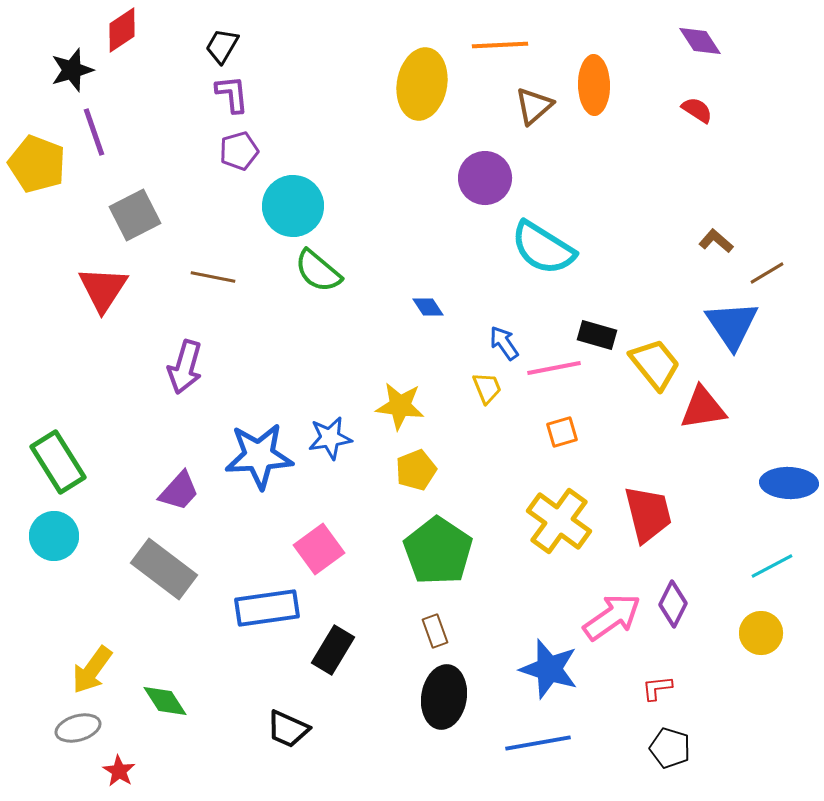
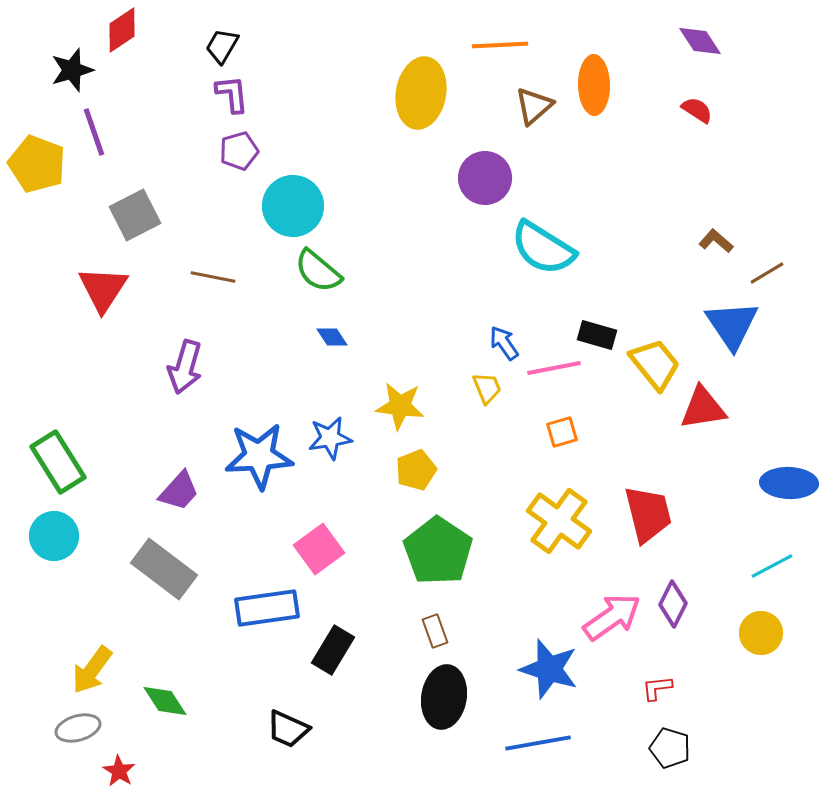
yellow ellipse at (422, 84): moved 1 px left, 9 px down
blue diamond at (428, 307): moved 96 px left, 30 px down
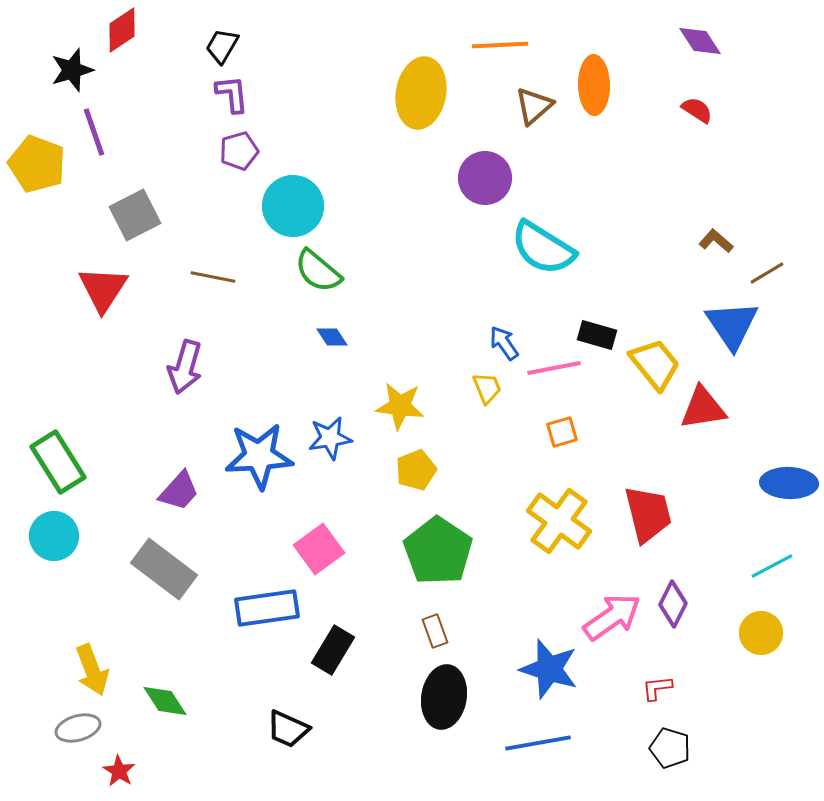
yellow arrow at (92, 670): rotated 57 degrees counterclockwise
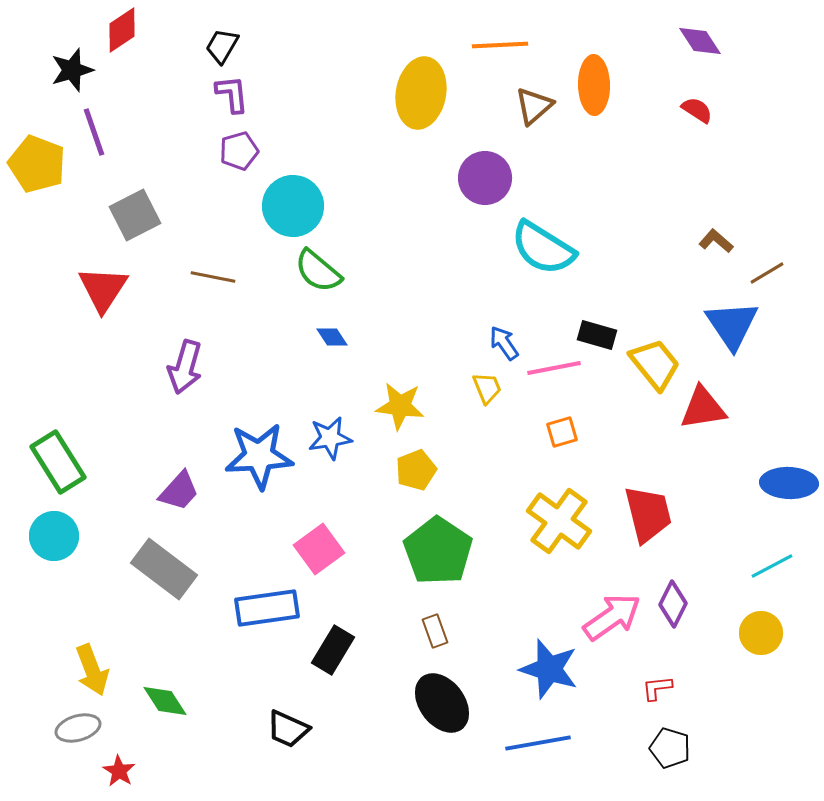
black ellipse at (444, 697): moved 2 px left, 6 px down; rotated 46 degrees counterclockwise
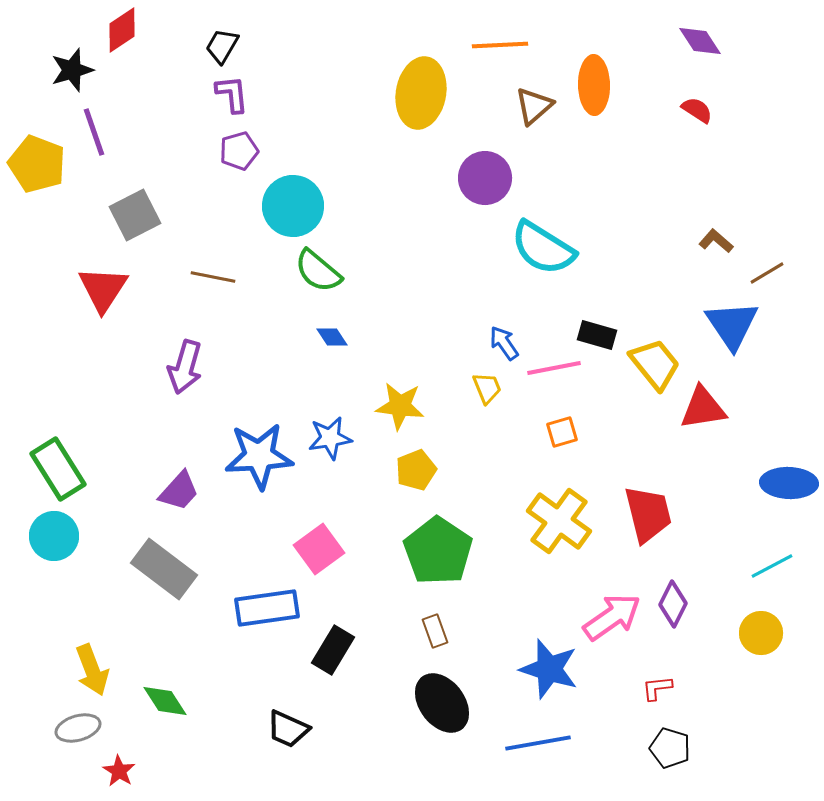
green rectangle at (58, 462): moved 7 px down
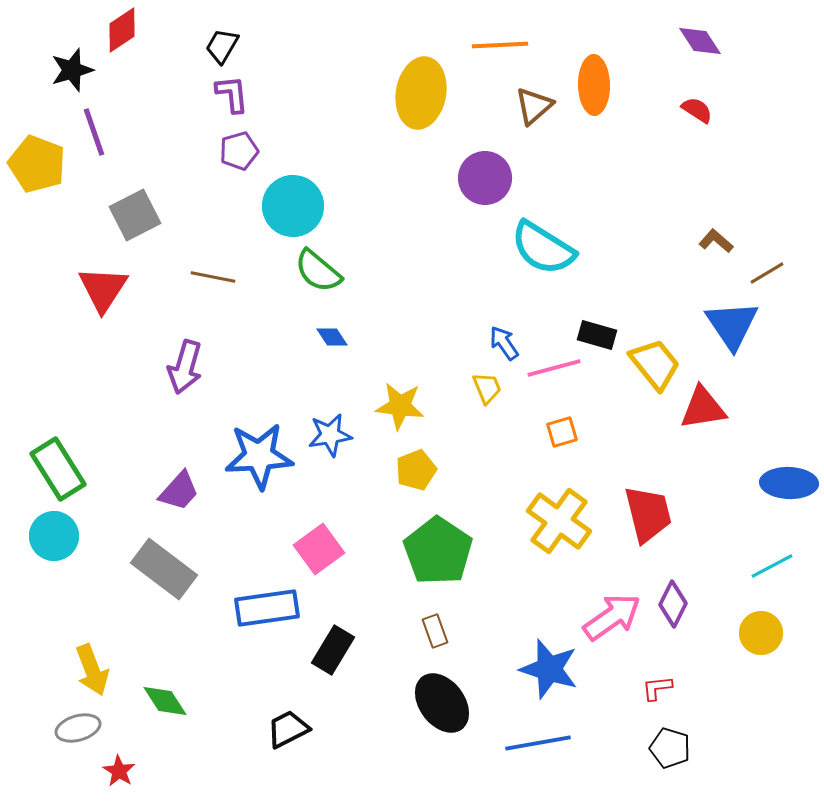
pink line at (554, 368): rotated 4 degrees counterclockwise
blue star at (330, 438): moved 3 px up
black trapezoid at (288, 729): rotated 129 degrees clockwise
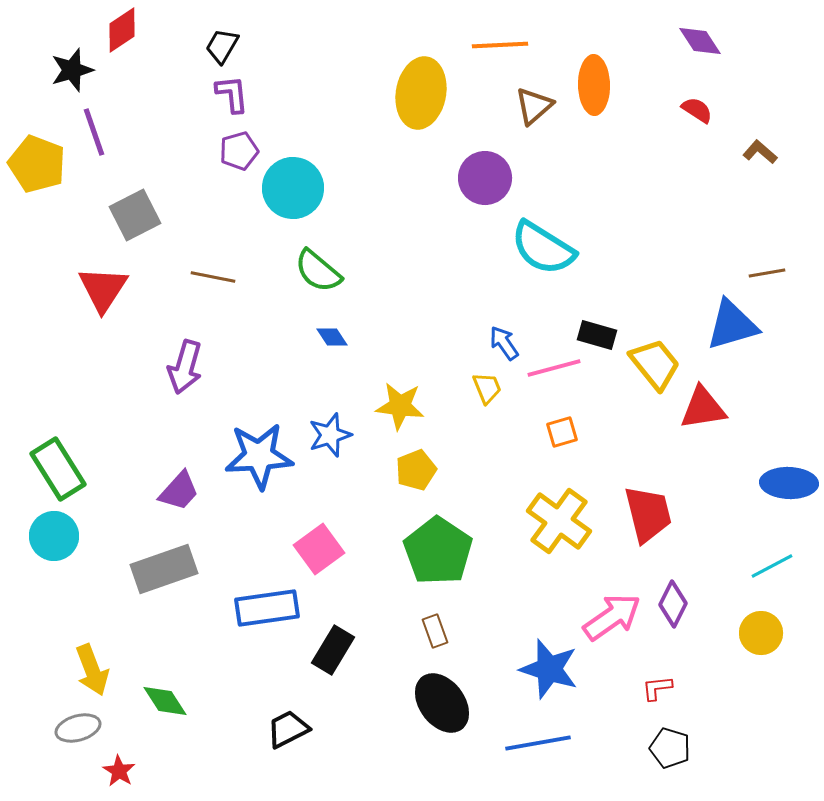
cyan circle at (293, 206): moved 18 px up
brown L-shape at (716, 241): moved 44 px right, 89 px up
brown line at (767, 273): rotated 21 degrees clockwise
blue triangle at (732, 325): rotated 48 degrees clockwise
blue star at (330, 435): rotated 9 degrees counterclockwise
gray rectangle at (164, 569): rotated 56 degrees counterclockwise
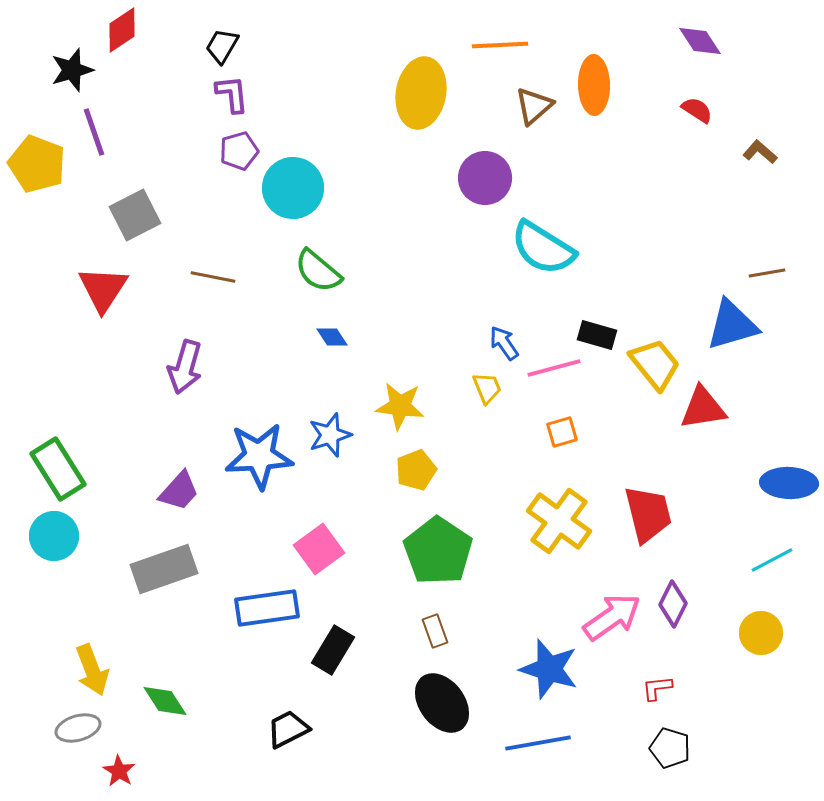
cyan line at (772, 566): moved 6 px up
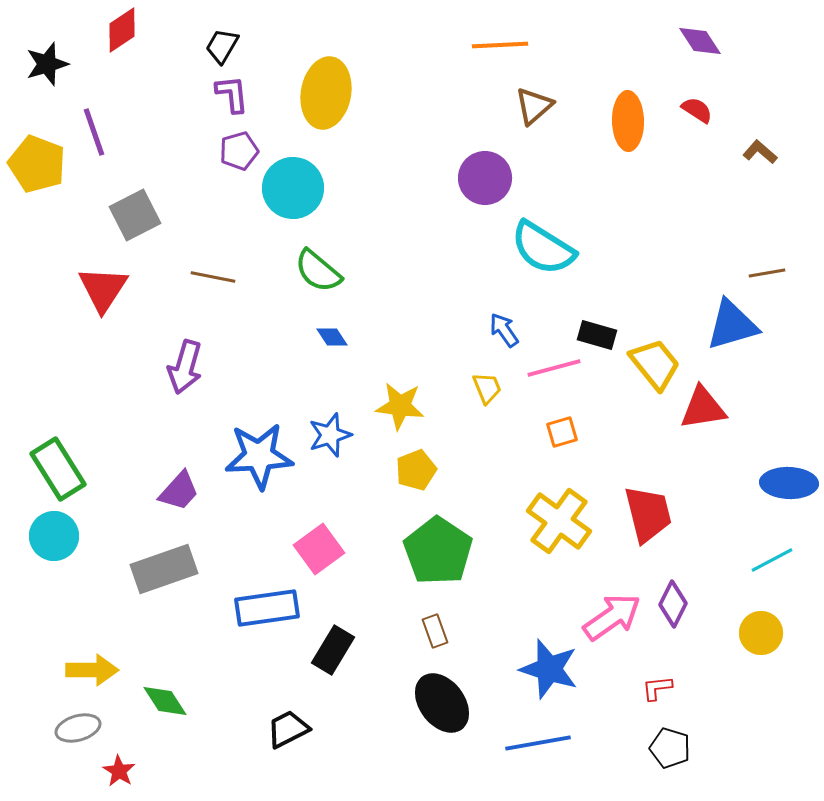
black star at (72, 70): moved 25 px left, 6 px up
orange ellipse at (594, 85): moved 34 px right, 36 px down
yellow ellipse at (421, 93): moved 95 px left
blue arrow at (504, 343): moved 13 px up
yellow arrow at (92, 670): rotated 69 degrees counterclockwise
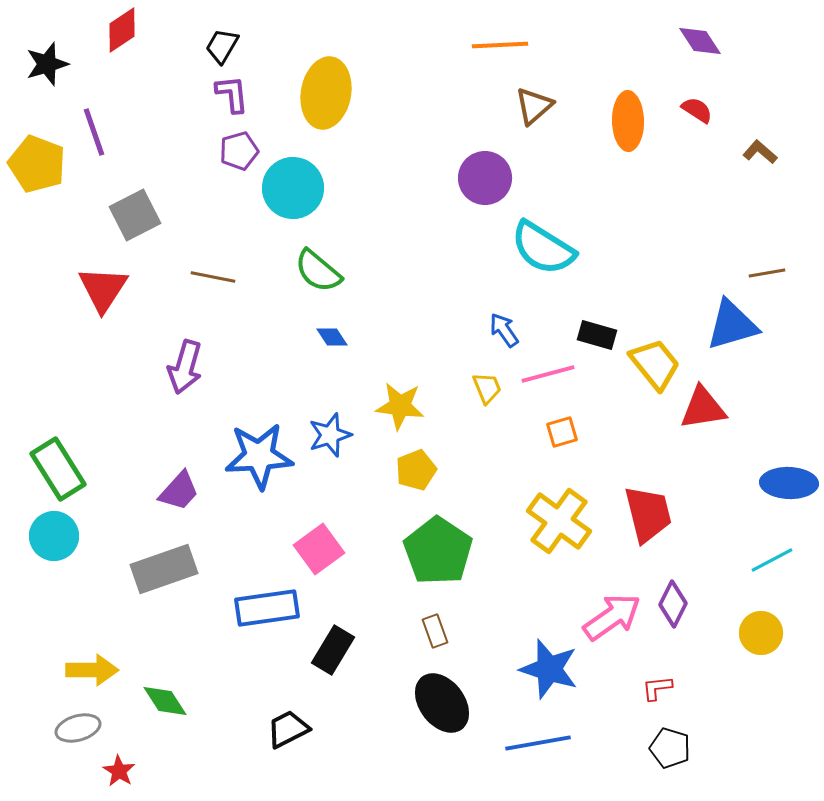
pink line at (554, 368): moved 6 px left, 6 px down
